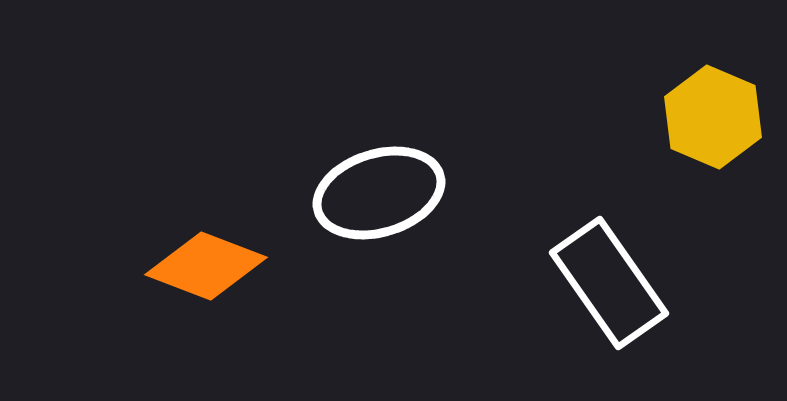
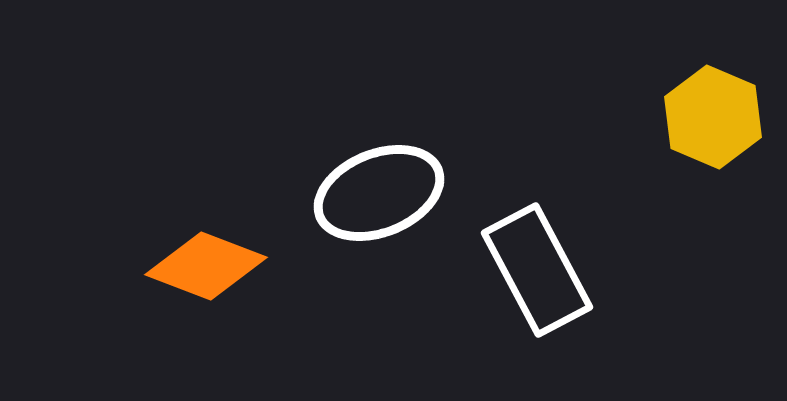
white ellipse: rotated 5 degrees counterclockwise
white rectangle: moved 72 px left, 13 px up; rotated 7 degrees clockwise
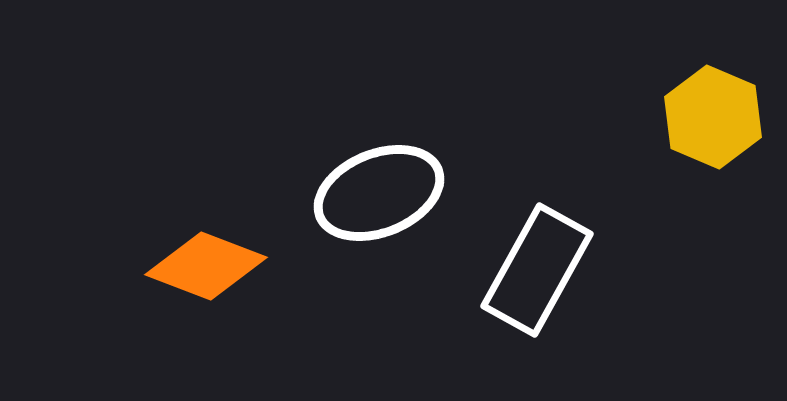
white rectangle: rotated 57 degrees clockwise
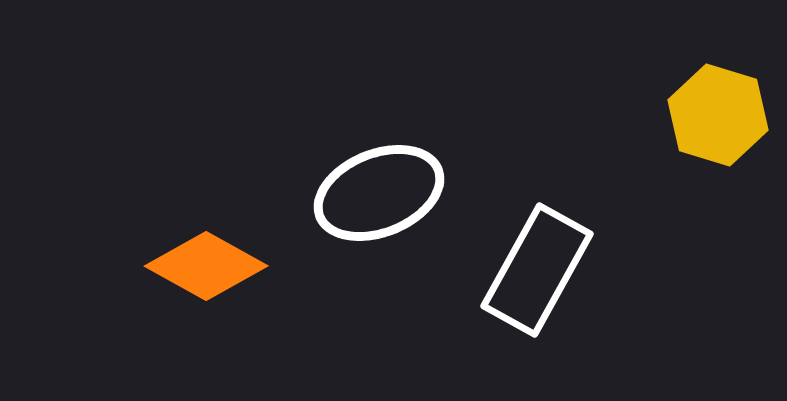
yellow hexagon: moved 5 px right, 2 px up; rotated 6 degrees counterclockwise
orange diamond: rotated 8 degrees clockwise
